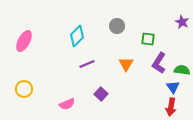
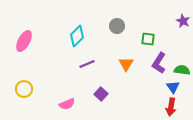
purple star: moved 1 px right, 1 px up
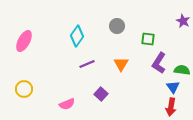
cyan diamond: rotated 10 degrees counterclockwise
orange triangle: moved 5 px left
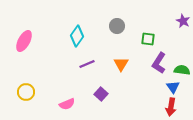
yellow circle: moved 2 px right, 3 px down
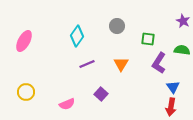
green semicircle: moved 20 px up
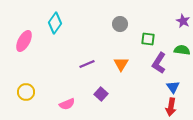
gray circle: moved 3 px right, 2 px up
cyan diamond: moved 22 px left, 13 px up
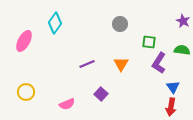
green square: moved 1 px right, 3 px down
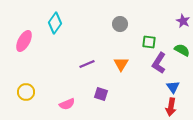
green semicircle: rotated 21 degrees clockwise
purple square: rotated 24 degrees counterclockwise
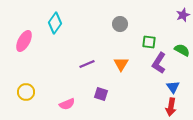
purple star: moved 6 px up; rotated 24 degrees clockwise
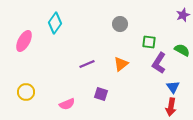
orange triangle: rotated 21 degrees clockwise
